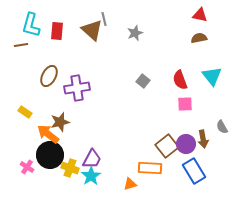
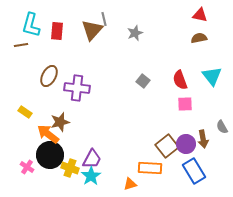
brown triangle: rotated 30 degrees clockwise
purple cross: rotated 15 degrees clockwise
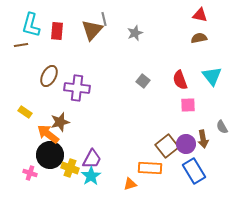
pink square: moved 3 px right, 1 px down
pink cross: moved 3 px right, 6 px down; rotated 16 degrees counterclockwise
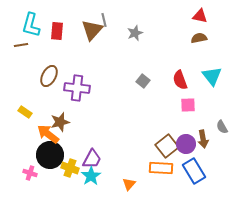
red triangle: moved 1 px down
gray line: moved 1 px down
orange rectangle: moved 11 px right
orange triangle: moved 1 px left; rotated 32 degrees counterclockwise
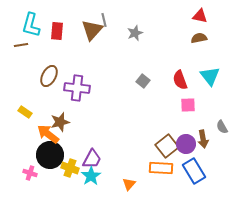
cyan triangle: moved 2 px left
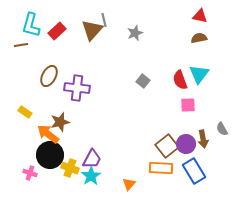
red rectangle: rotated 42 degrees clockwise
cyan triangle: moved 11 px left, 2 px up; rotated 15 degrees clockwise
gray semicircle: moved 2 px down
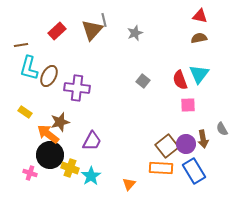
cyan L-shape: moved 2 px left, 43 px down
purple trapezoid: moved 18 px up
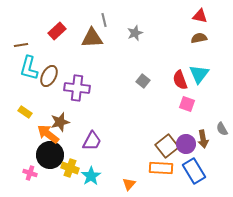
brown triangle: moved 8 px down; rotated 45 degrees clockwise
pink square: moved 1 px left, 1 px up; rotated 21 degrees clockwise
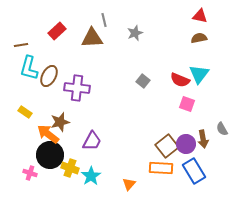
red semicircle: rotated 48 degrees counterclockwise
